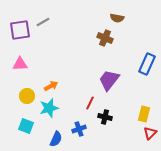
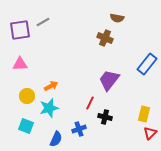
blue rectangle: rotated 15 degrees clockwise
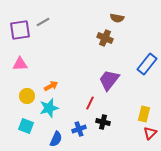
black cross: moved 2 px left, 5 px down
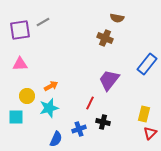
cyan square: moved 10 px left, 9 px up; rotated 21 degrees counterclockwise
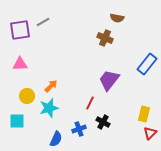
orange arrow: rotated 16 degrees counterclockwise
cyan square: moved 1 px right, 4 px down
black cross: rotated 16 degrees clockwise
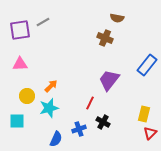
blue rectangle: moved 1 px down
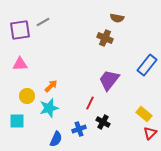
yellow rectangle: rotated 63 degrees counterclockwise
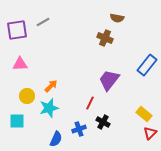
purple square: moved 3 px left
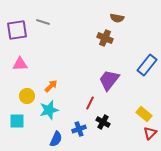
gray line: rotated 48 degrees clockwise
cyan star: moved 2 px down
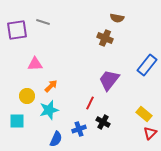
pink triangle: moved 15 px right
